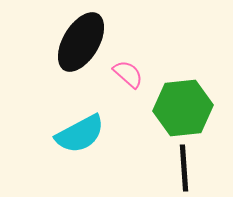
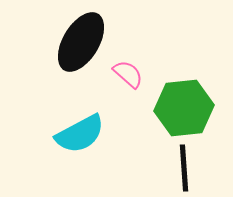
green hexagon: moved 1 px right
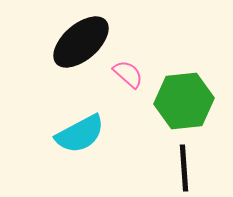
black ellipse: rotated 18 degrees clockwise
green hexagon: moved 7 px up
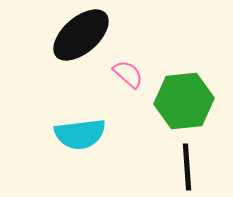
black ellipse: moved 7 px up
cyan semicircle: rotated 21 degrees clockwise
black line: moved 3 px right, 1 px up
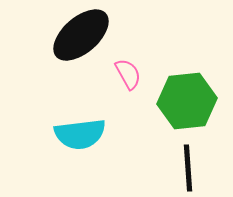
pink semicircle: rotated 20 degrees clockwise
green hexagon: moved 3 px right
black line: moved 1 px right, 1 px down
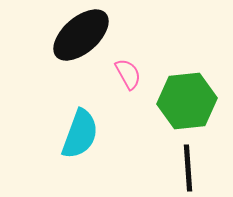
cyan semicircle: rotated 63 degrees counterclockwise
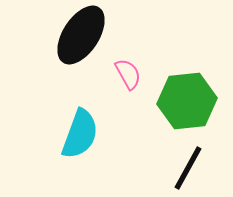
black ellipse: rotated 16 degrees counterclockwise
black line: rotated 33 degrees clockwise
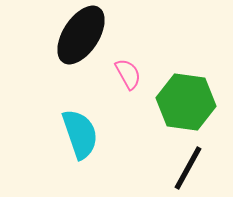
green hexagon: moved 1 px left, 1 px down; rotated 14 degrees clockwise
cyan semicircle: rotated 39 degrees counterclockwise
